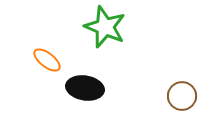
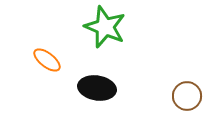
black ellipse: moved 12 px right
brown circle: moved 5 px right
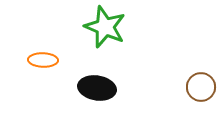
orange ellipse: moved 4 px left; rotated 36 degrees counterclockwise
brown circle: moved 14 px right, 9 px up
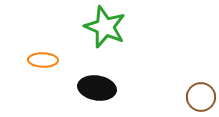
brown circle: moved 10 px down
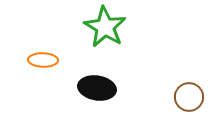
green star: rotated 9 degrees clockwise
brown circle: moved 12 px left
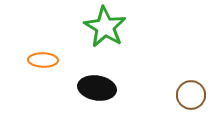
brown circle: moved 2 px right, 2 px up
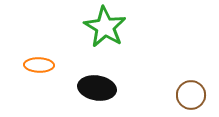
orange ellipse: moved 4 px left, 5 px down
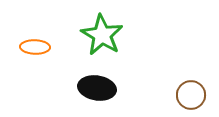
green star: moved 3 px left, 8 px down
orange ellipse: moved 4 px left, 18 px up
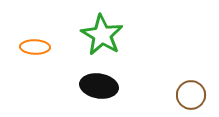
black ellipse: moved 2 px right, 2 px up
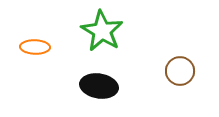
green star: moved 4 px up
brown circle: moved 11 px left, 24 px up
